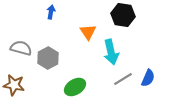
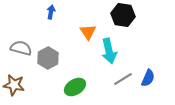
cyan arrow: moved 2 px left, 1 px up
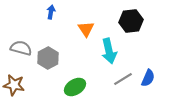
black hexagon: moved 8 px right, 6 px down; rotated 15 degrees counterclockwise
orange triangle: moved 2 px left, 3 px up
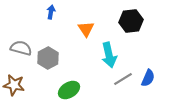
cyan arrow: moved 4 px down
green ellipse: moved 6 px left, 3 px down
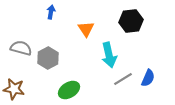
brown star: moved 4 px down
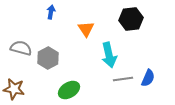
black hexagon: moved 2 px up
gray line: rotated 24 degrees clockwise
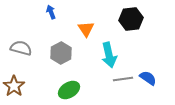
blue arrow: rotated 32 degrees counterclockwise
gray hexagon: moved 13 px right, 5 px up
blue semicircle: rotated 78 degrees counterclockwise
brown star: moved 3 px up; rotated 25 degrees clockwise
